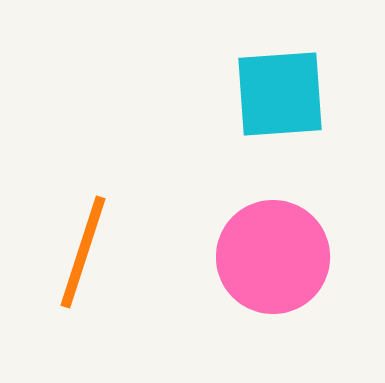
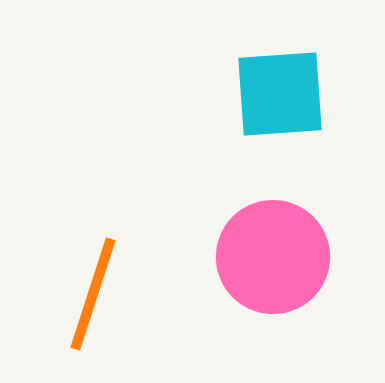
orange line: moved 10 px right, 42 px down
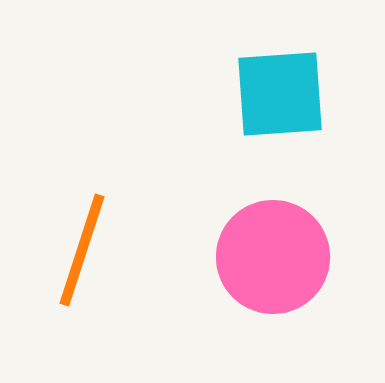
orange line: moved 11 px left, 44 px up
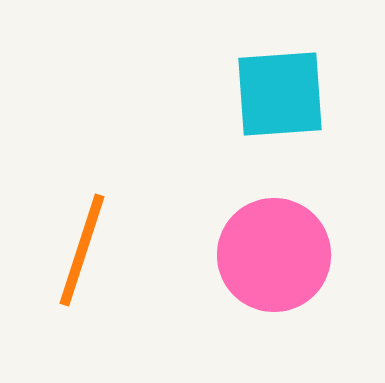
pink circle: moved 1 px right, 2 px up
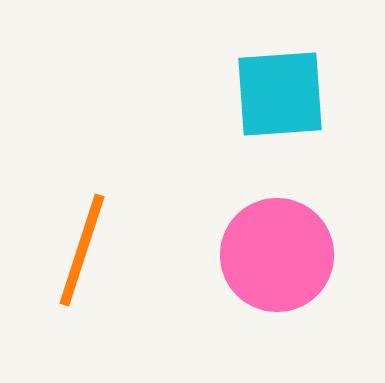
pink circle: moved 3 px right
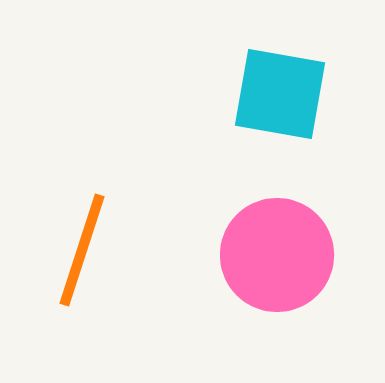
cyan square: rotated 14 degrees clockwise
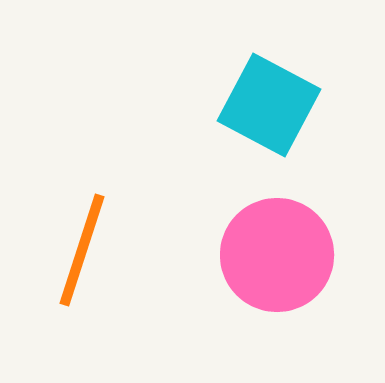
cyan square: moved 11 px left, 11 px down; rotated 18 degrees clockwise
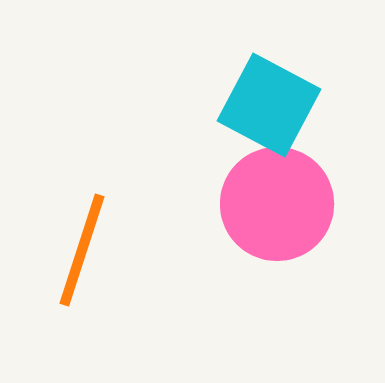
pink circle: moved 51 px up
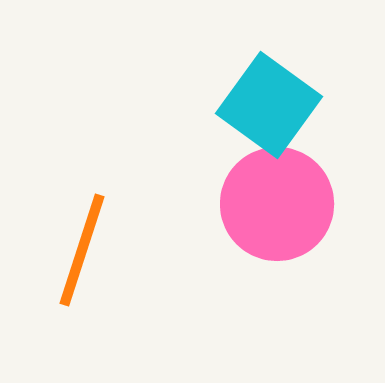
cyan square: rotated 8 degrees clockwise
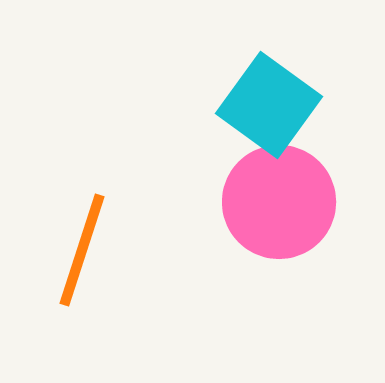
pink circle: moved 2 px right, 2 px up
